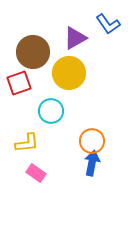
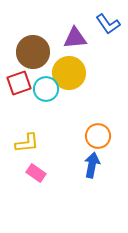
purple triangle: rotated 25 degrees clockwise
cyan circle: moved 5 px left, 22 px up
orange circle: moved 6 px right, 5 px up
blue arrow: moved 2 px down
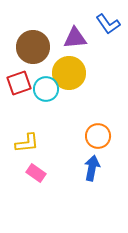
brown circle: moved 5 px up
blue arrow: moved 3 px down
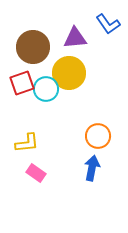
red square: moved 3 px right
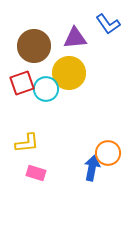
brown circle: moved 1 px right, 1 px up
orange circle: moved 10 px right, 17 px down
pink rectangle: rotated 18 degrees counterclockwise
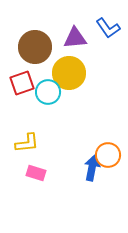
blue L-shape: moved 4 px down
brown circle: moved 1 px right, 1 px down
cyan circle: moved 2 px right, 3 px down
orange circle: moved 2 px down
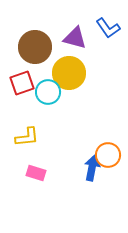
purple triangle: rotated 20 degrees clockwise
yellow L-shape: moved 6 px up
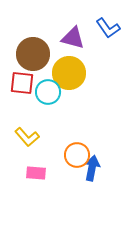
purple triangle: moved 2 px left
brown circle: moved 2 px left, 7 px down
red square: rotated 25 degrees clockwise
yellow L-shape: rotated 55 degrees clockwise
orange circle: moved 31 px left
pink rectangle: rotated 12 degrees counterclockwise
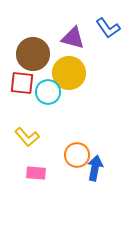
blue arrow: moved 3 px right
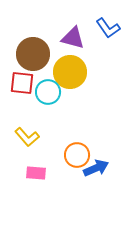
yellow circle: moved 1 px right, 1 px up
blue arrow: moved 1 px right; rotated 55 degrees clockwise
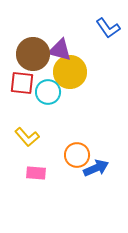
purple triangle: moved 13 px left, 12 px down
